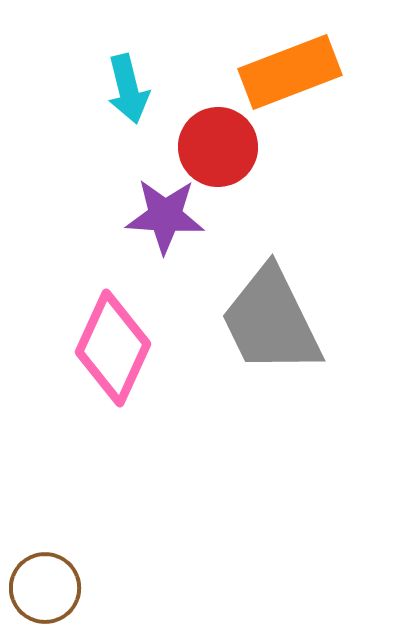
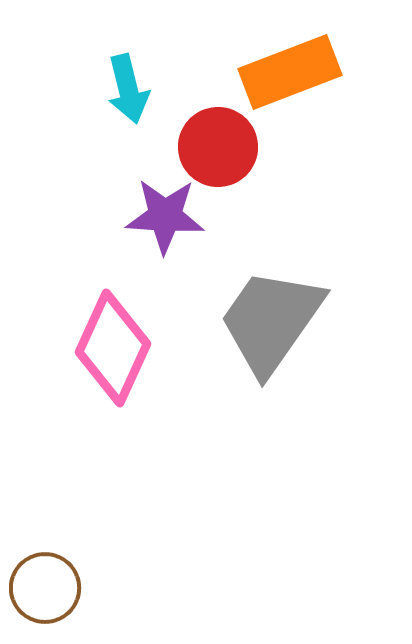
gray trapezoid: rotated 61 degrees clockwise
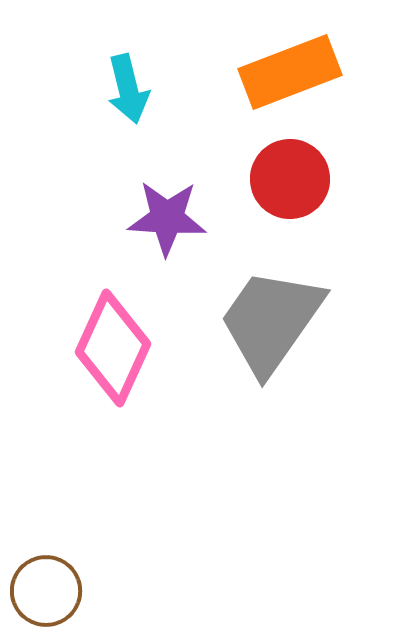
red circle: moved 72 px right, 32 px down
purple star: moved 2 px right, 2 px down
brown circle: moved 1 px right, 3 px down
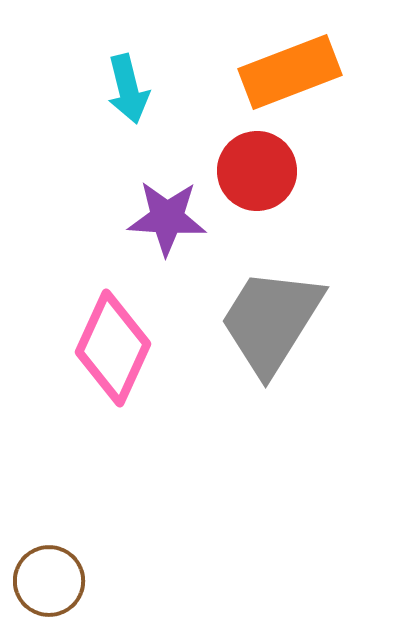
red circle: moved 33 px left, 8 px up
gray trapezoid: rotated 3 degrees counterclockwise
brown circle: moved 3 px right, 10 px up
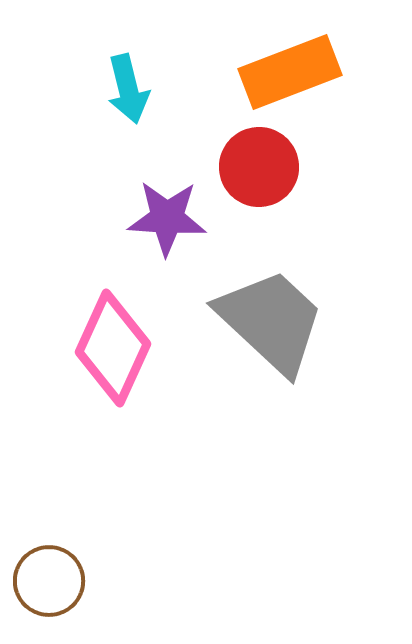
red circle: moved 2 px right, 4 px up
gray trapezoid: rotated 101 degrees clockwise
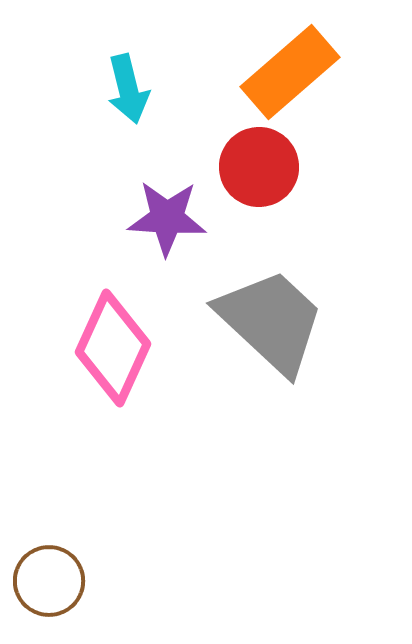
orange rectangle: rotated 20 degrees counterclockwise
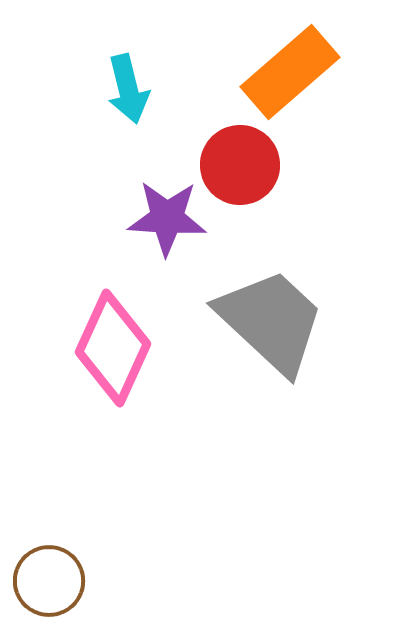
red circle: moved 19 px left, 2 px up
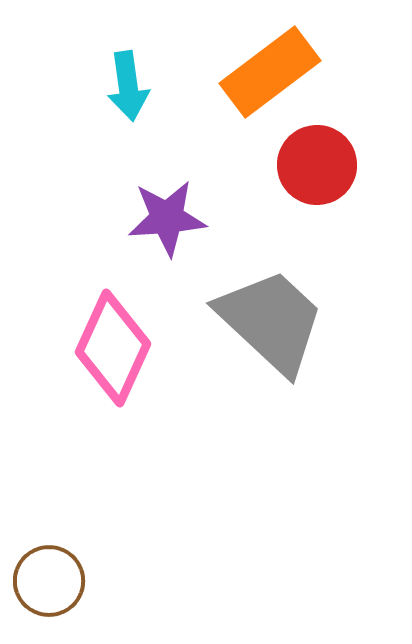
orange rectangle: moved 20 px left; rotated 4 degrees clockwise
cyan arrow: moved 3 px up; rotated 6 degrees clockwise
red circle: moved 77 px right
purple star: rotated 8 degrees counterclockwise
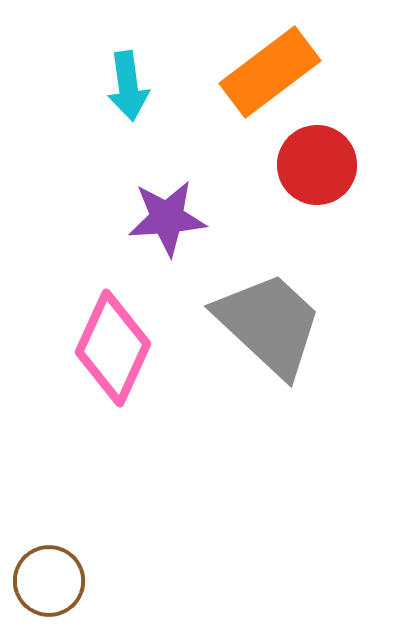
gray trapezoid: moved 2 px left, 3 px down
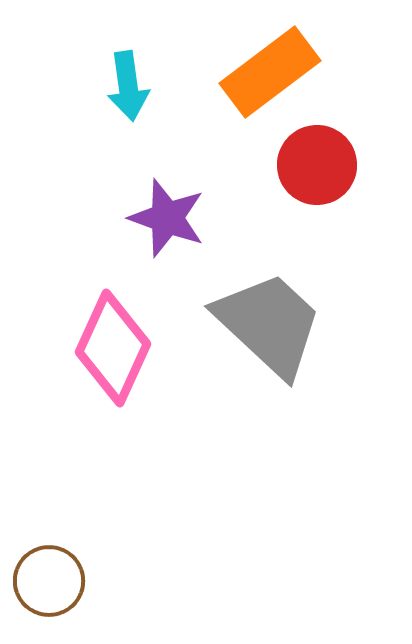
purple star: rotated 24 degrees clockwise
